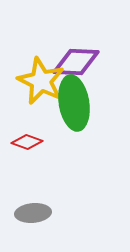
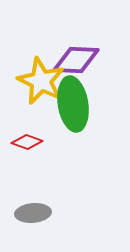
purple diamond: moved 2 px up
green ellipse: moved 1 px left, 1 px down
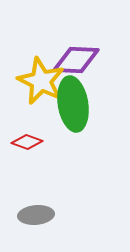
gray ellipse: moved 3 px right, 2 px down
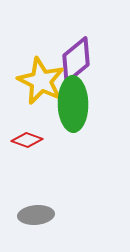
purple diamond: rotated 42 degrees counterclockwise
green ellipse: rotated 8 degrees clockwise
red diamond: moved 2 px up
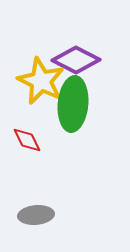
purple diamond: rotated 66 degrees clockwise
green ellipse: rotated 6 degrees clockwise
red diamond: rotated 44 degrees clockwise
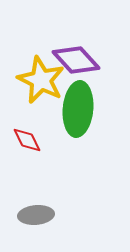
purple diamond: rotated 21 degrees clockwise
yellow star: moved 1 px up
green ellipse: moved 5 px right, 5 px down
